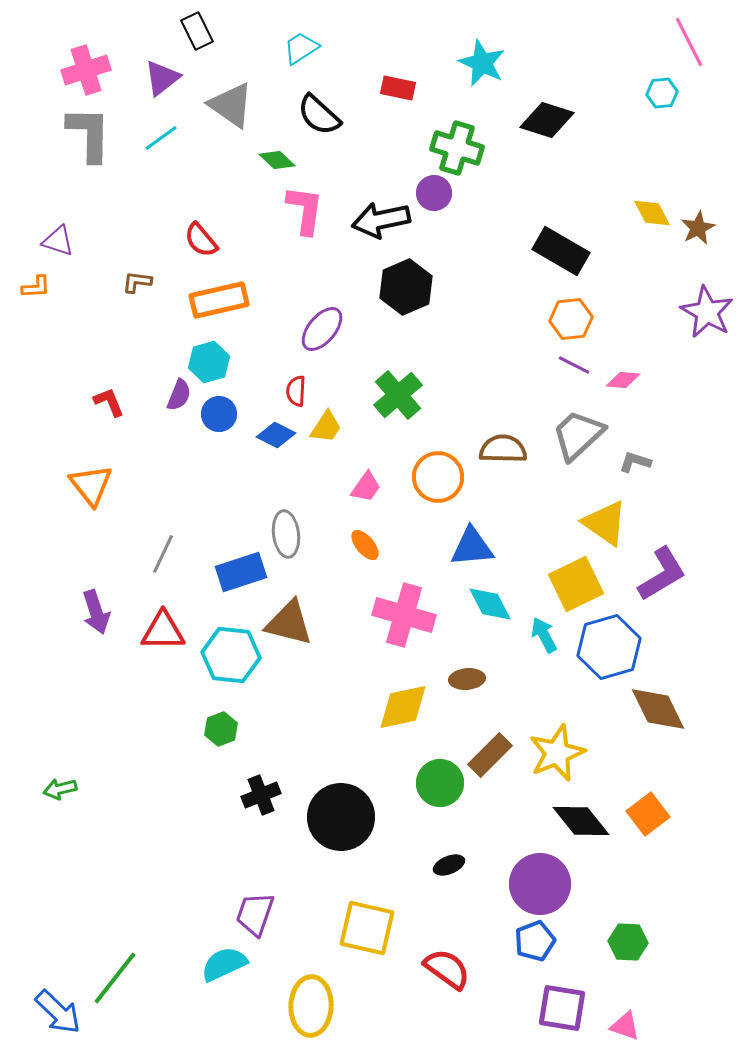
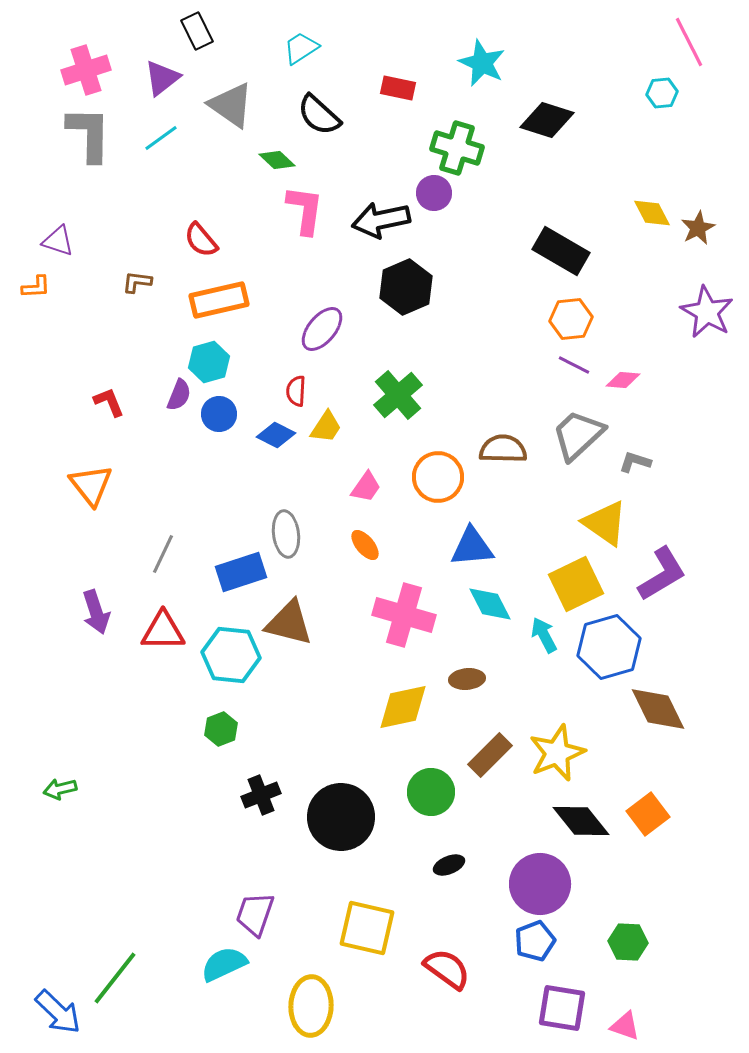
green circle at (440, 783): moved 9 px left, 9 px down
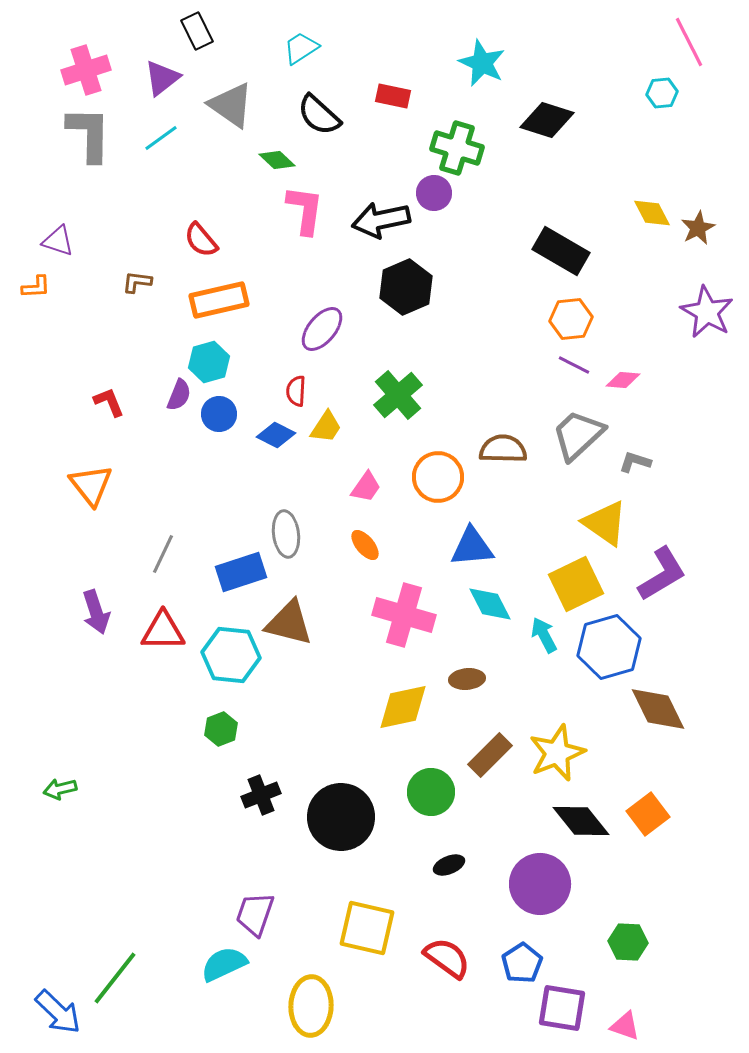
red rectangle at (398, 88): moved 5 px left, 8 px down
blue pentagon at (535, 941): moved 13 px left, 22 px down; rotated 12 degrees counterclockwise
red semicircle at (447, 969): moved 11 px up
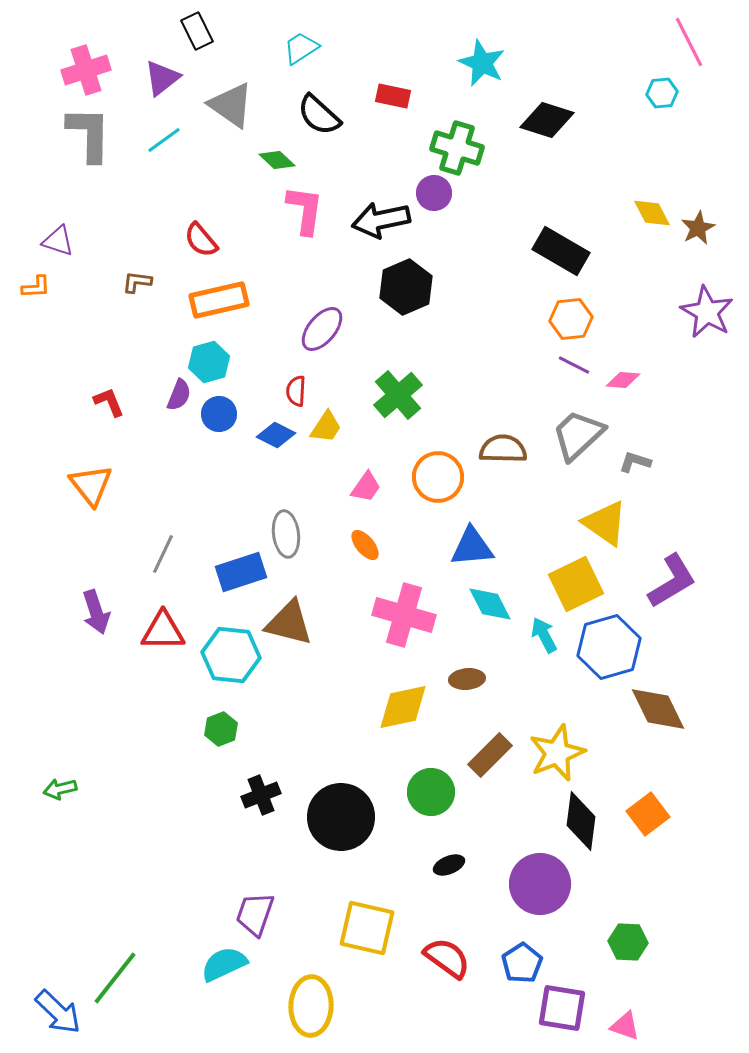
cyan line at (161, 138): moved 3 px right, 2 px down
purple L-shape at (662, 574): moved 10 px right, 7 px down
black diamond at (581, 821): rotated 46 degrees clockwise
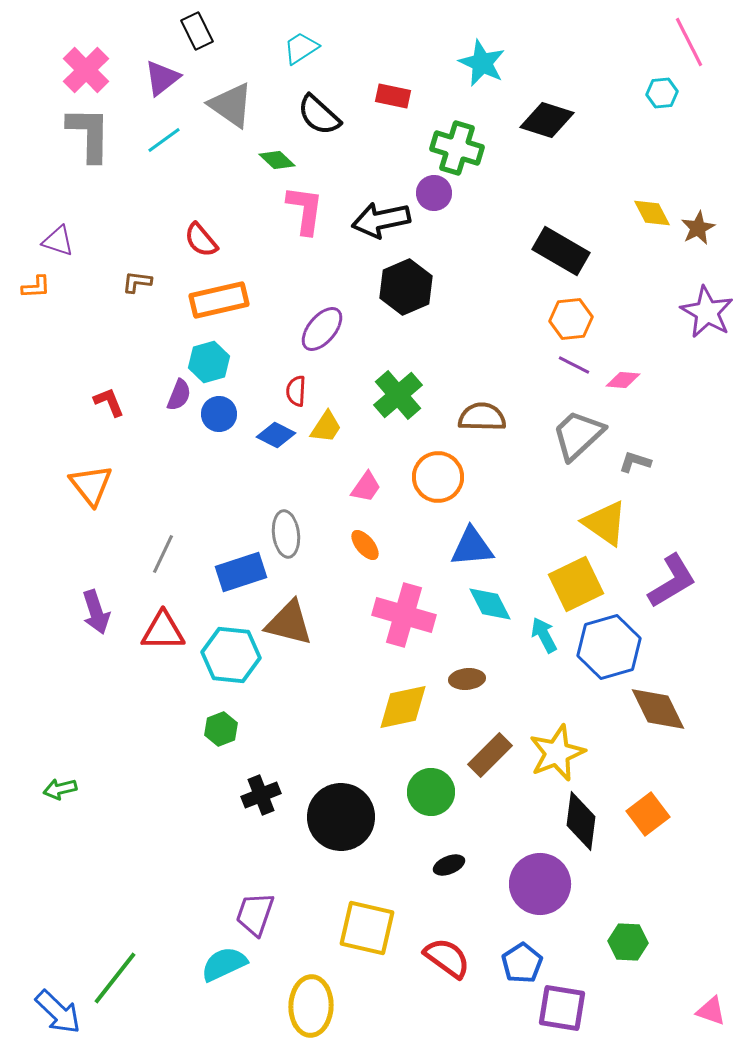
pink cross at (86, 70): rotated 27 degrees counterclockwise
brown semicircle at (503, 449): moved 21 px left, 32 px up
pink triangle at (625, 1026): moved 86 px right, 15 px up
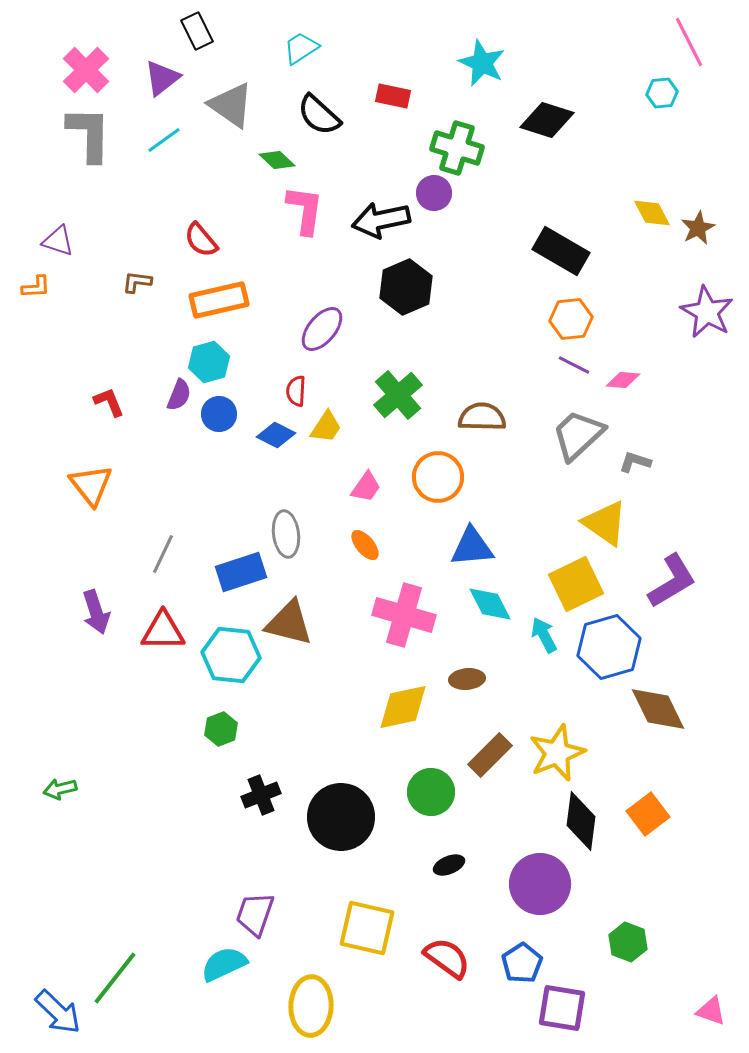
green hexagon at (628, 942): rotated 18 degrees clockwise
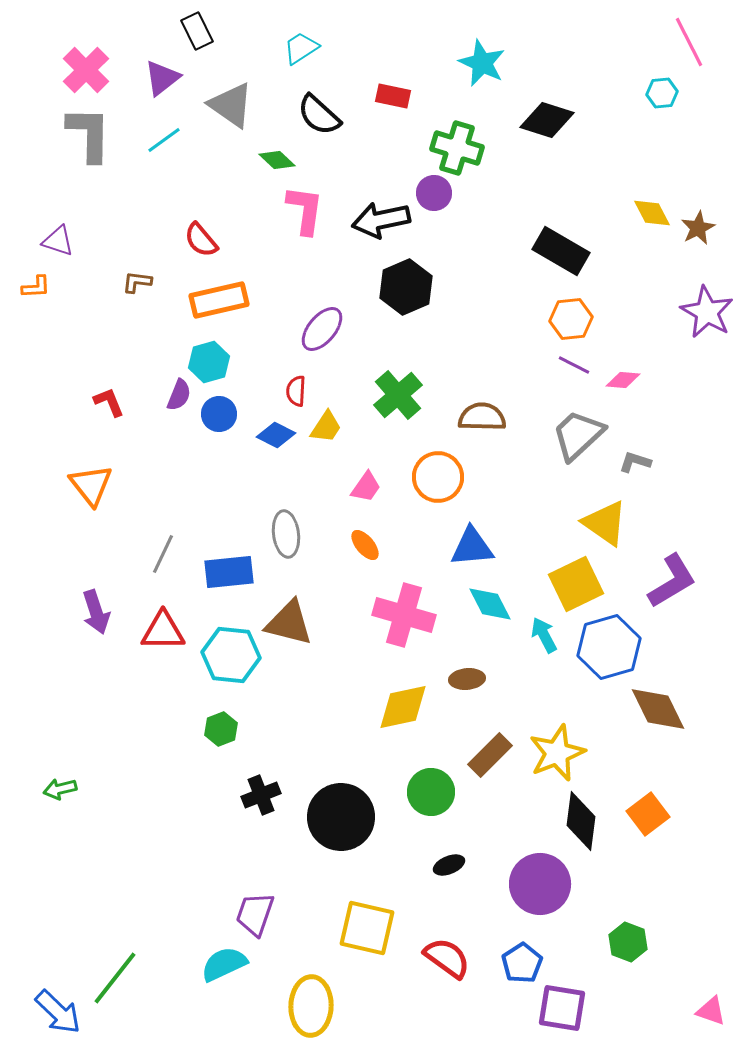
blue rectangle at (241, 572): moved 12 px left; rotated 12 degrees clockwise
